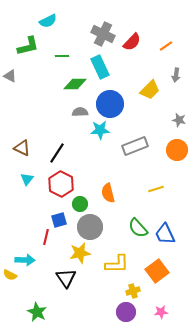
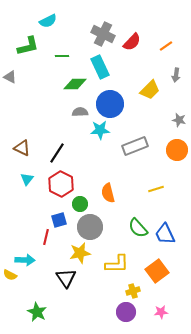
gray triangle: moved 1 px down
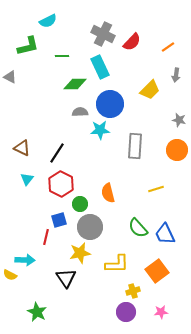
orange line: moved 2 px right, 1 px down
gray rectangle: rotated 65 degrees counterclockwise
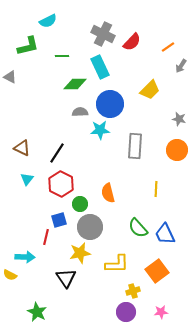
gray arrow: moved 5 px right, 9 px up; rotated 24 degrees clockwise
gray star: moved 1 px up
yellow line: rotated 70 degrees counterclockwise
cyan arrow: moved 3 px up
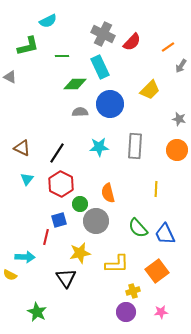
cyan star: moved 1 px left, 17 px down
gray circle: moved 6 px right, 6 px up
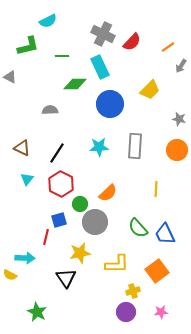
gray semicircle: moved 30 px left, 2 px up
orange semicircle: rotated 120 degrees counterclockwise
gray circle: moved 1 px left, 1 px down
cyan arrow: moved 1 px down
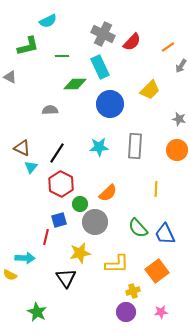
cyan triangle: moved 4 px right, 12 px up
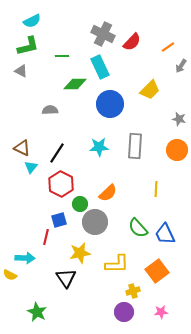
cyan semicircle: moved 16 px left
gray triangle: moved 11 px right, 6 px up
purple circle: moved 2 px left
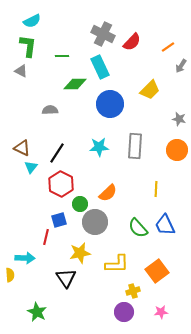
green L-shape: rotated 70 degrees counterclockwise
blue trapezoid: moved 9 px up
yellow semicircle: rotated 120 degrees counterclockwise
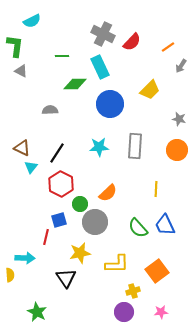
green L-shape: moved 13 px left
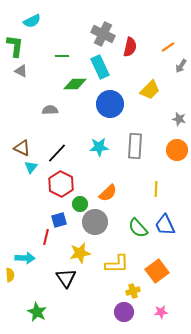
red semicircle: moved 2 px left, 5 px down; rotated 30 degrees counterclockwise
black line: rotated 10 degrees clockwise
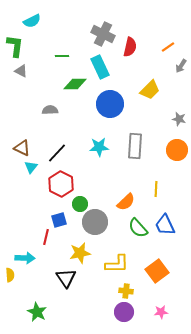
orange semicircle: moved 18 px right, 9 px down
yellow cross: moved 7 px left; rotated 24 degrees clockwise
